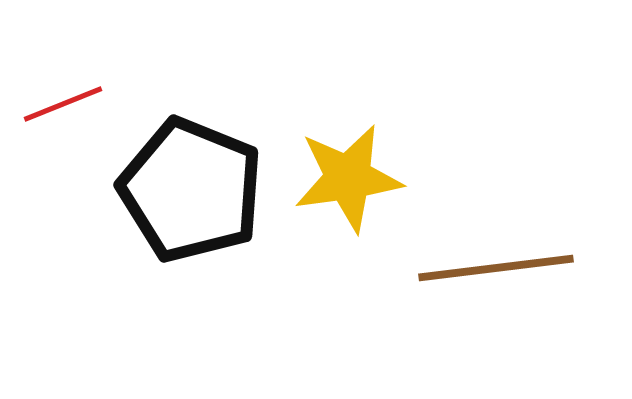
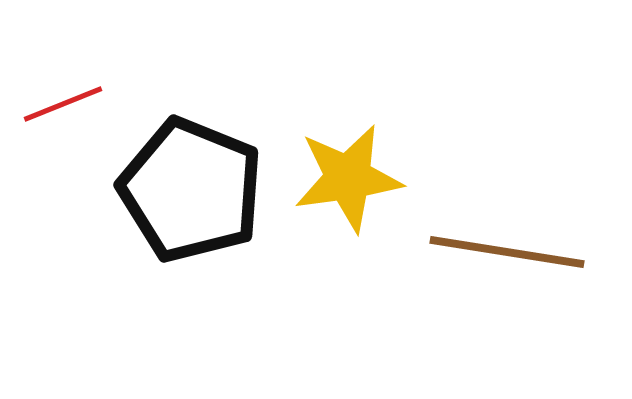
brown line: moved 11 px right, 16 px up; rotated 16 degrees clockwise
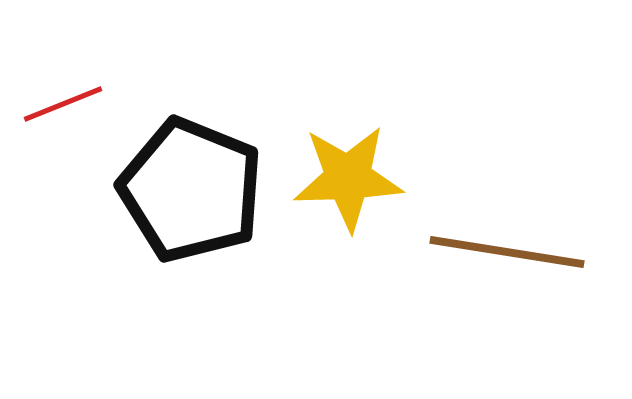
yellow star: rotated 6 degrees clockwise
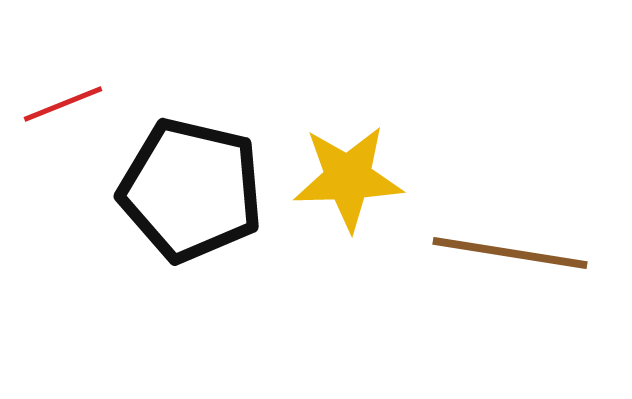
black pentagon: rotated 9 degrees counterclockwise
brown line: moved 3 px right, 1 px down
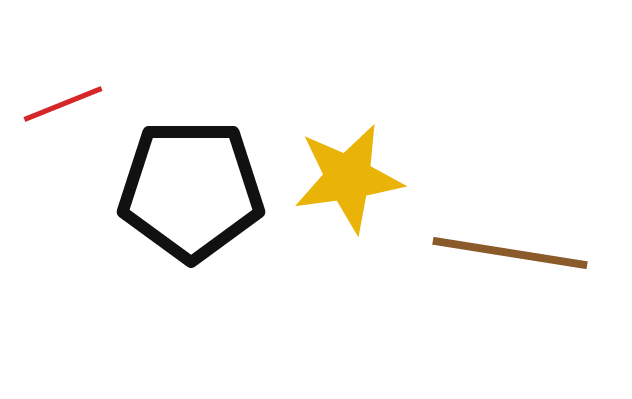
yellow star: rotated 6 degrees counterclockwise
black pentagon: rotated 13 degrees counterclockwise
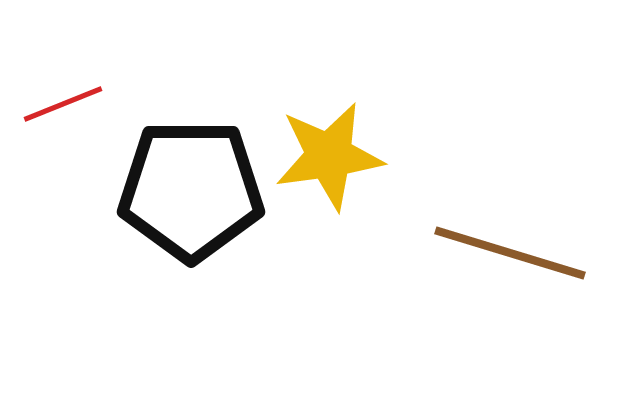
yellow star: moved 19 px left, 22 px up
brown line: rotated 8 degrees clockwise
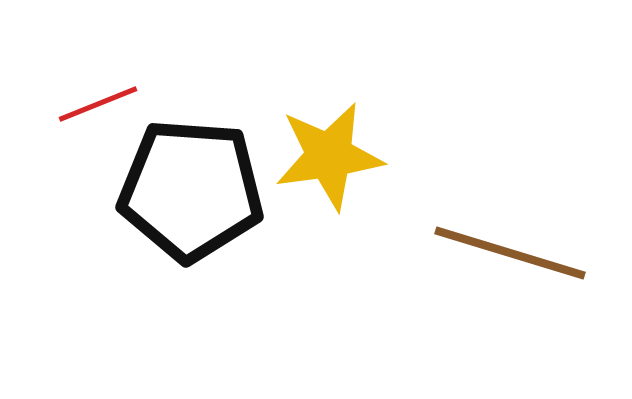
red line: moved 35 px right
black pentagon: rotated 4 degrees clockwise
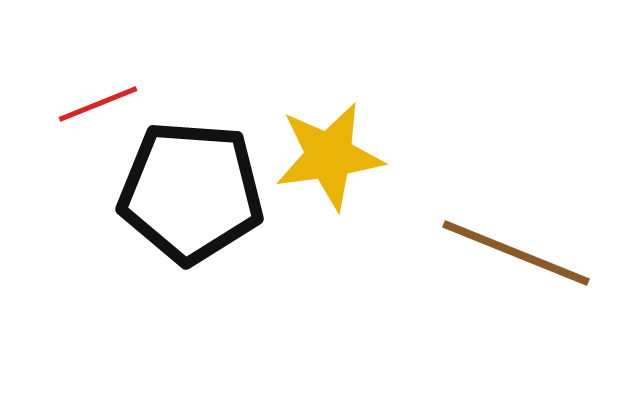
black pentagon: moved 2 px down
brown line: moved 6 px right; rotated 5 degrees clockwise
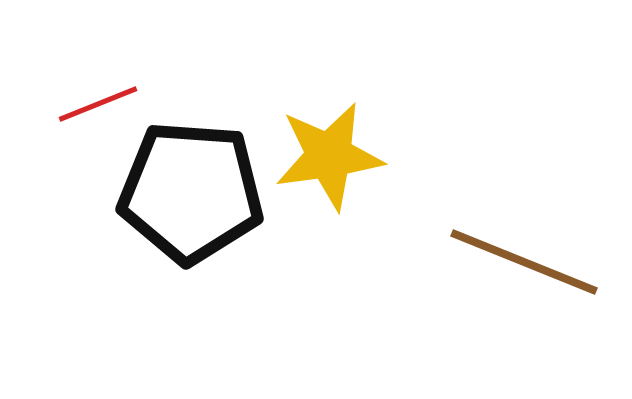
brown line: moved 8 px right, 9 px down
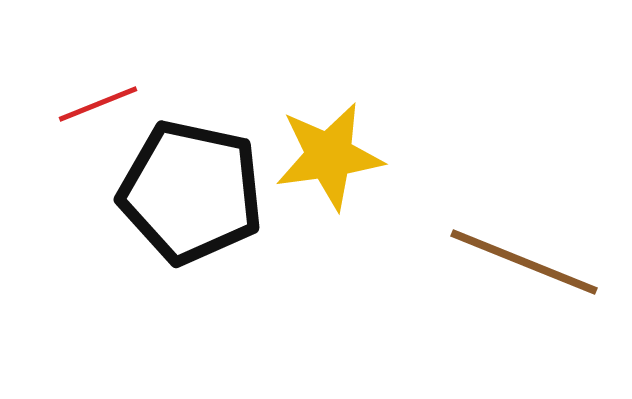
black pentagon: rotated 8 degrees clockwise
